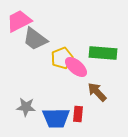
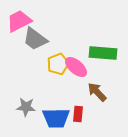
yellow pentagon: moved 4 px left, 6 px down
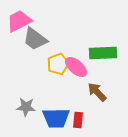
green rectangle: rotated 8 degrees counterclockwise
red rectangle: moved 6 px down
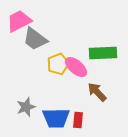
gray star: rotated 24 degrees counterclockwise
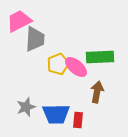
gray trapezoid: rotated 124 degrees counterclockwise
green rectangle: moved 3 px left, 4 px down
brown arrow: rotated 55 degrees clockwise
blue trapezoid: moved 4 px up
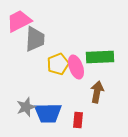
pink ellipse: rotated 30 degrees clockwise
blue trapezoid: moved 8 px left, 1 px up
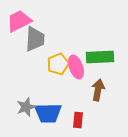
brown arrow: moved 1 px right, 2 px up
